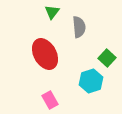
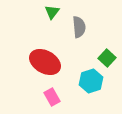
red ellipse: moved 8 px down; rotated 32 degrees counterclockwise
pink rectangle: moved 2 px right, 3 px up
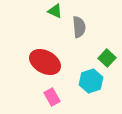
green triangle: moved 3 px right, 1 px up; rotated 42 degrees counterclockwise
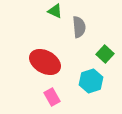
green square: moved 2 px left, 4 px up
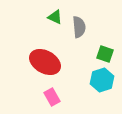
green triangle: moved 6 px down
green square: rotated 24 degrees counterclockwise
cyan hexagon: moved 11 px right, 1 px up
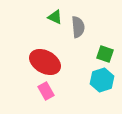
gray semicircle: moved 1 px left
pink rectangle: moved 6 px left, 6 px up
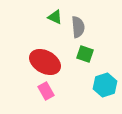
green square: moved 20 px left
cyan hexagon: moved 3 px right, 5 px down
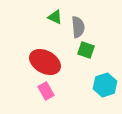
green square: moved 1 px right, 4 px up
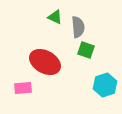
pink rectangle: moved 23 px left, 3 px up; rotated 66 degrees counterclockwise
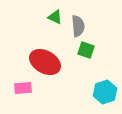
gray semicircle: moved 1 px up
cyan hexagon: moved 7 px down
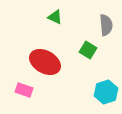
gray semicircle: moved 28 px right, 1 px up
green square: moved 2 px right; rotated 12 degrees clockwise
pink rectangle: moved 1 px right, 2 px down; rotated 24 degrees clockwise
cyan hexagon: moved 1 px right
